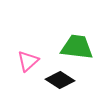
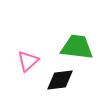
black diamond: rotated 40 degrees counterclockwise
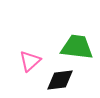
pink triangle: moved 2 px right
